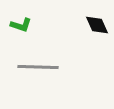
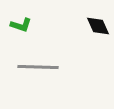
black diamond: moved 1 px right, 1 px down
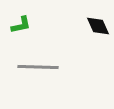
green L-shape: rotated 30 degrees counterclockwise
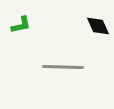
gray line: moved 25 px right
